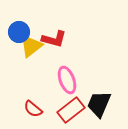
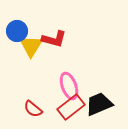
blue circle: moved 2 px left, 1 px up
yellow triangle: rotated 20 degrees counterclockwise
pink ellipse: moved 2 px right, 6 px down
black trapezoid: rotated 44 degrees clockwise
red rectangle: moved 3 px up
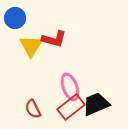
blue circle: moved 2 px left, 13 px up
pink ellipse: moved 1 px right, 1 px down
black trapezoid: moved 3 px left
red semicircle: rotated 24 degrees clockwise
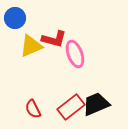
yellow triangle: rotated 35 degrees clockwise
pink ellipse: moved 5 px right, 33 px up
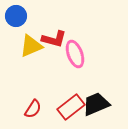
blue circle: moved 1 px right, 2 px up
red semicircle: rotated 120 degrees counterclockwise
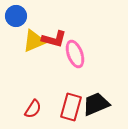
yellow triangle: moved 3 px right, 5 px up
red rectangle: rotated 36 degrees counterclockwise
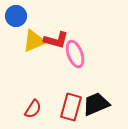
red L-shape: moved 2 px right, 1 px down
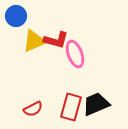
red semicircle: rotated 30 degrees clockwise
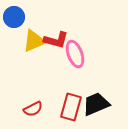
blue circle: moved 2 px left, 1 px down
